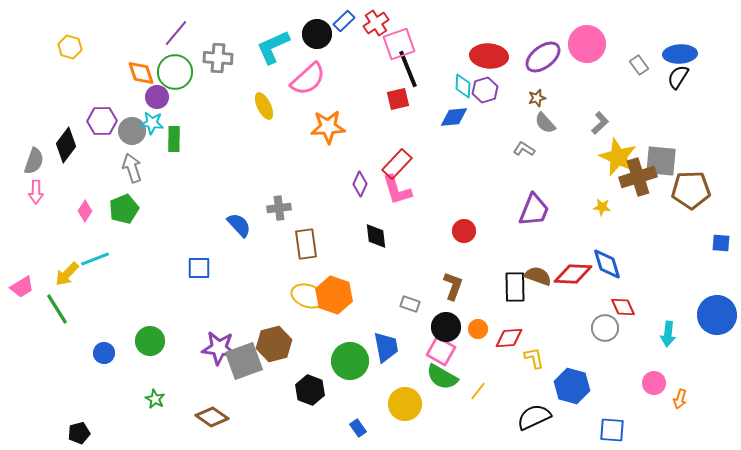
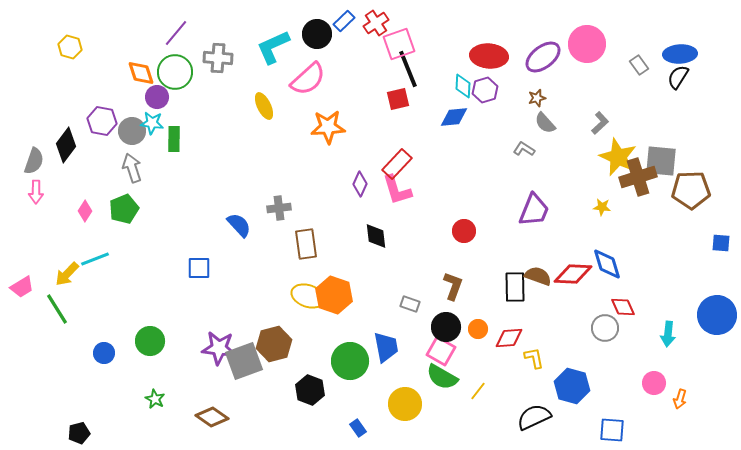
purple hexagon at (102, 121): rotated 12 degrees clockwise
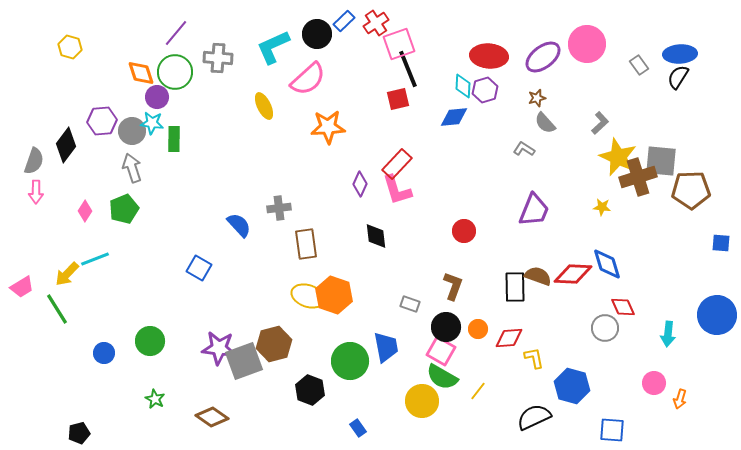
purple hexagon at (102, 121): rotated 16 degrees counterclockwise
blue square at (199, 268): rotated 30 degrees clockwise
yellow circle at (405, 404): moved 17 px right, 3 px up
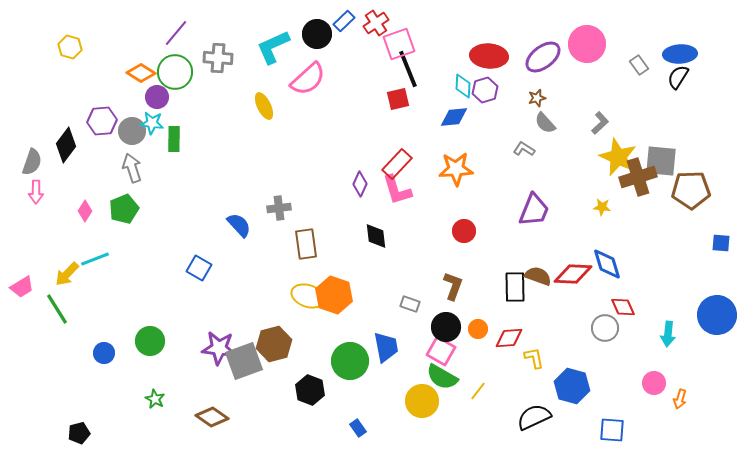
orange diamond at (141, 73): rotated 40 degrees counterclockwise
orange star at (328, 127): moved 128 px right, 42 px down
gray semicircle at (34, 161): moved 2 px left, 1 px down
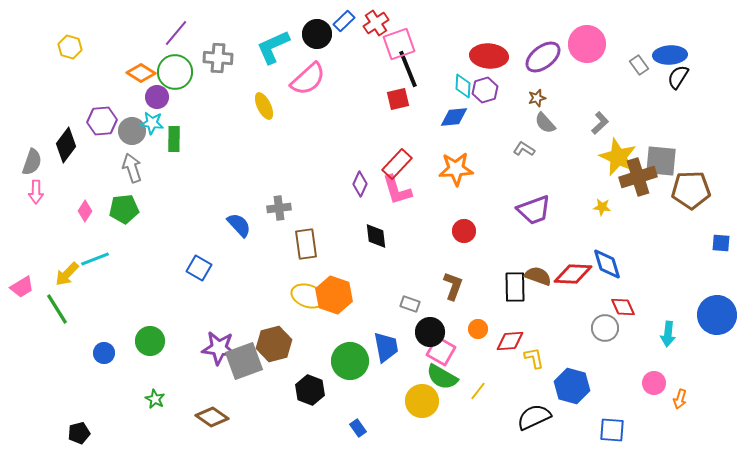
blue ellipse at (680, 54): moved 10 px left, 1 px down
green pentagon at (124, 209): rotated 16 degrees clockwise
purple trapezoid at (534, 210): rotated 48 degrees clockwise
black circle at (446, 327): moved 16 px left, 5 px down
red diamond at (509, 338): moved 1 px right, 3 px down
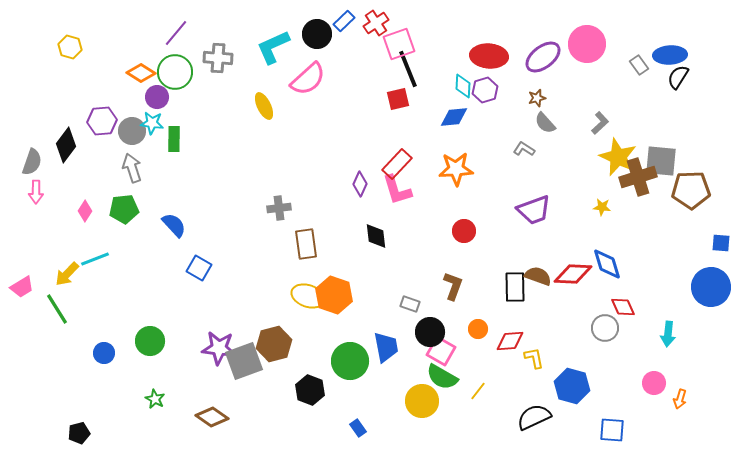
blue semicircle at (239, 225): moved 65 px left
blue circle at (717, 315): moved 6 px left, 28 px up
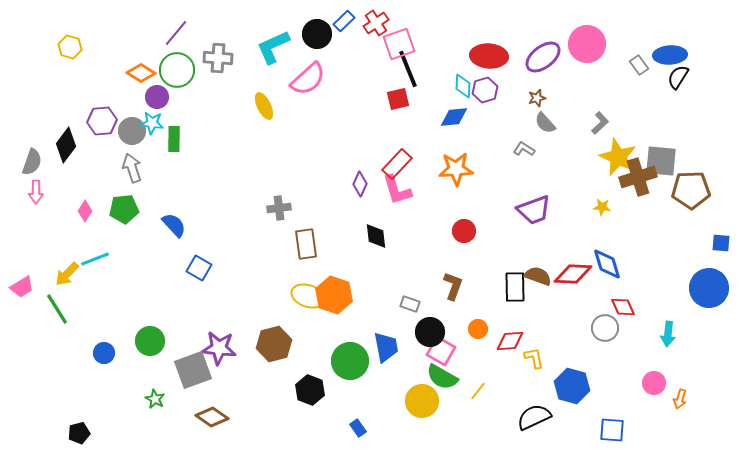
green circle at (175, 72): moved 2 px right, 2 px up
blue circle at (711, 287): moved 2 px left, 1 px down
gray square at (244, 361): moved 51 px left, 9 px down
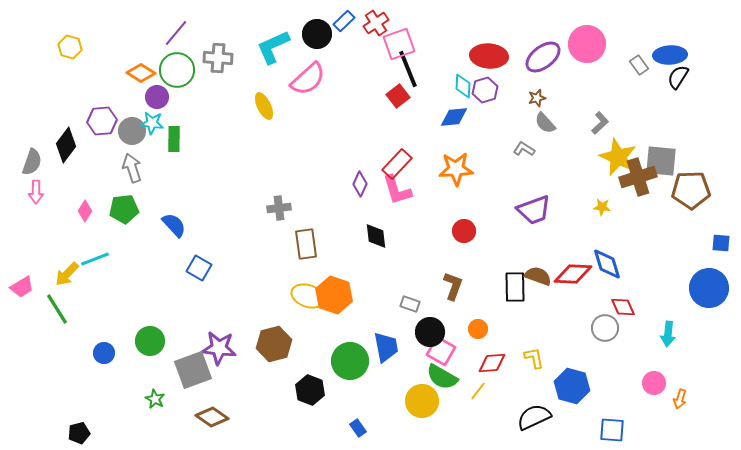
red square at (398, 99): moved 3 px up; rotated 25 degrees counterclockwise
red diamond at (510, 341): moved 18 px left, 22 px down
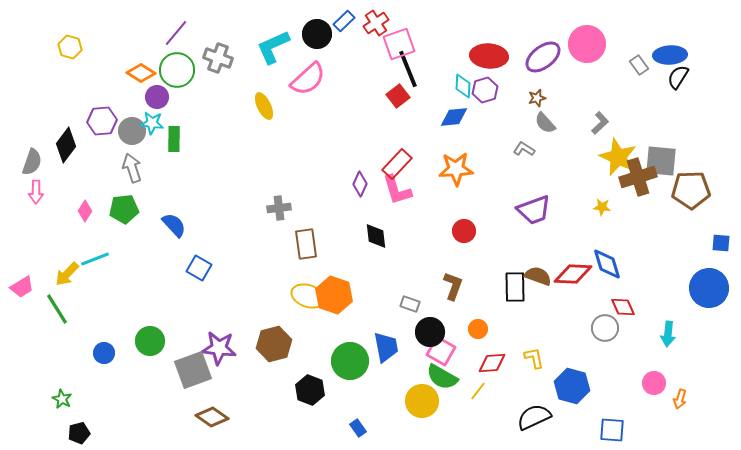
gray cross at (218, 58): rotated 16 degrees clockwise
green star at (155, 399): moved 93 px left
